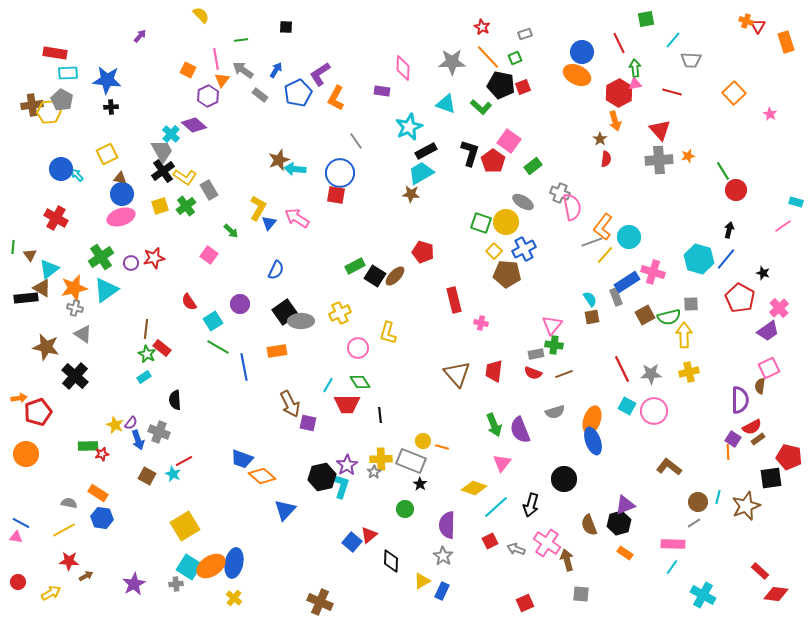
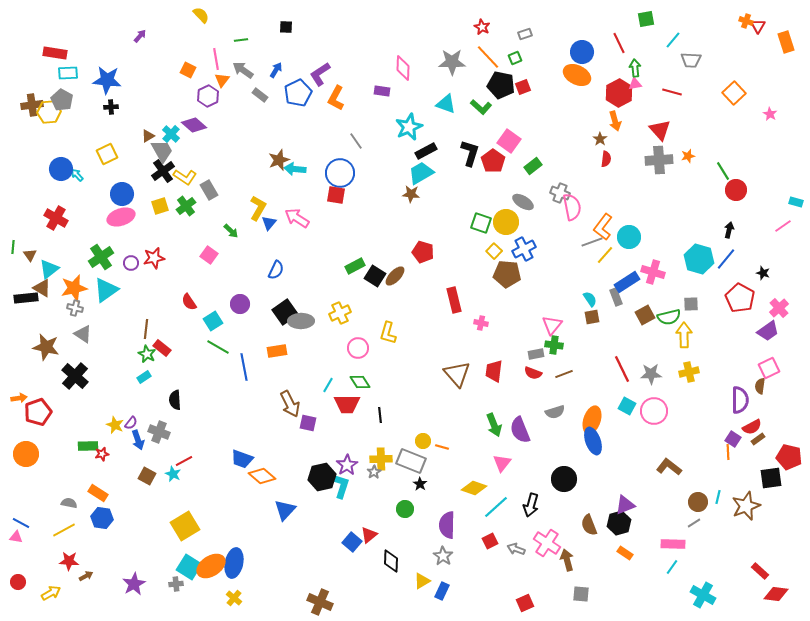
brown triangle at (120, 178): moved 28 px right, 42 px up; rotated 40 degrees counterclockwise
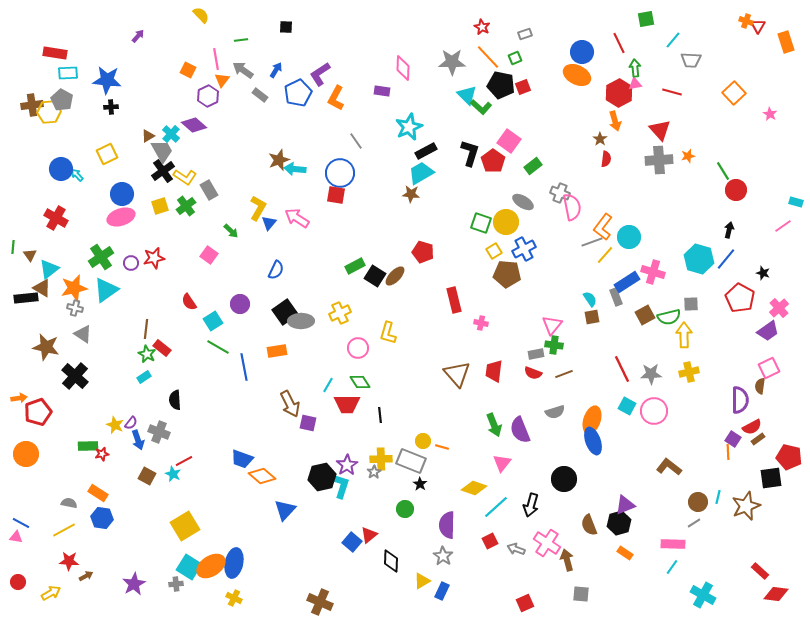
purple arrow at (140, 36): moved 2 px left
cyan triangle at (446, 104): moved 21 px right, 9 px up; rotated 25 degrees clockwise
yellow square at (494, 251): rotated 14 degrees clockwise
yellow cross at (234, 598): rotated 14 degrees counterclockwise
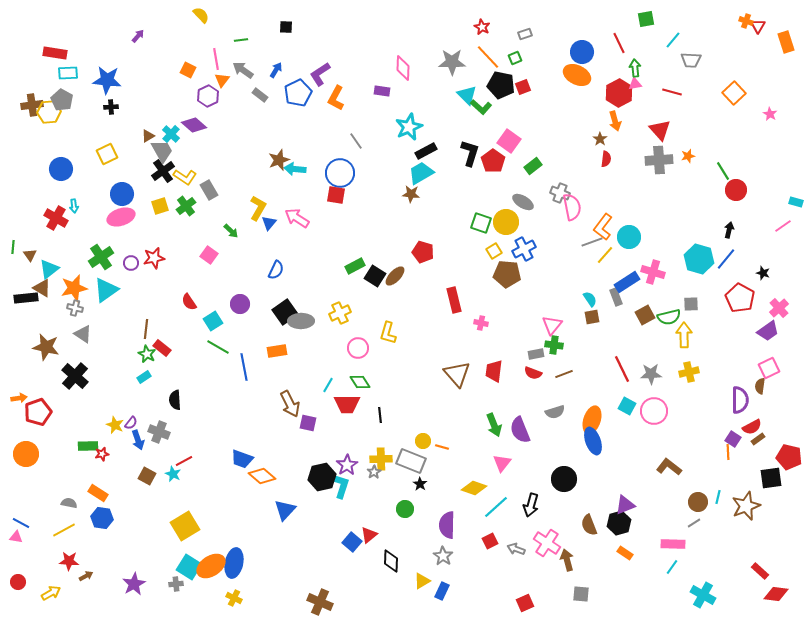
cyan arrow at (77, 175): moved 3 px left, 31 px down; rotated 144 degrees counterclockwise
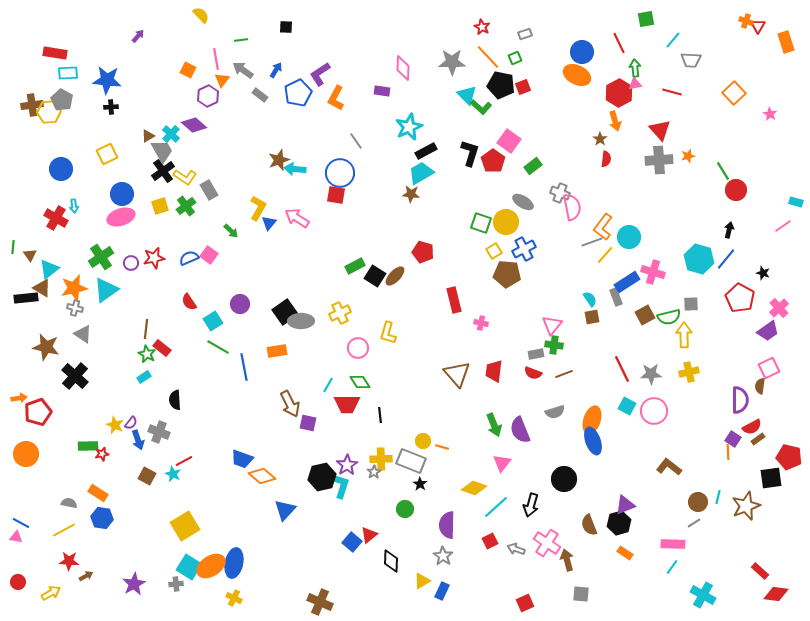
blue semicircle at (276, 270): moved 87 px left, 12 px up; rotated 138 degrees counterclockwise
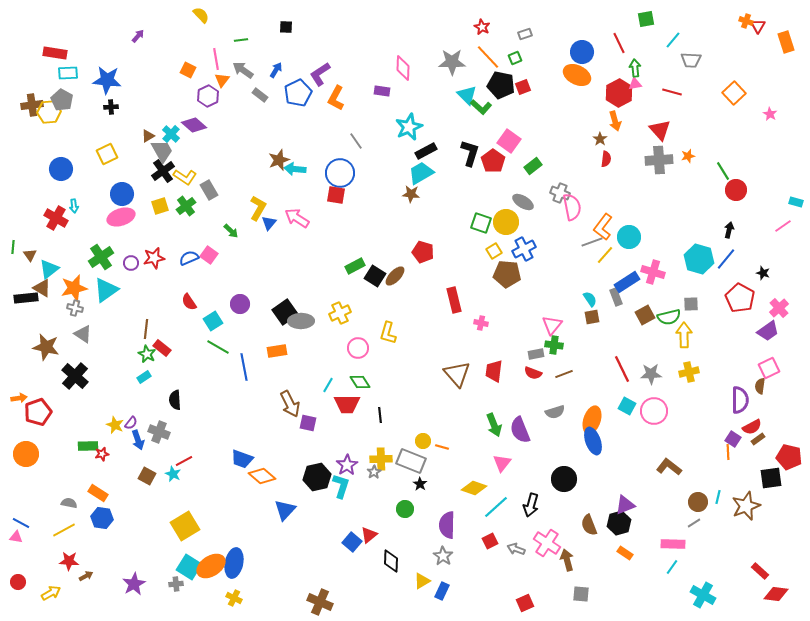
black hexagon at (322, 477): moved 5 px left
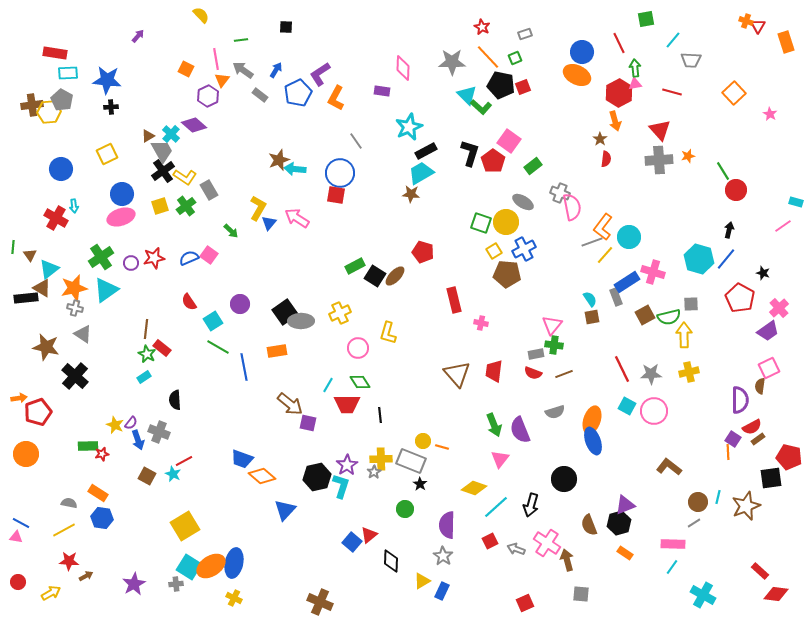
orange square at (188, 70): moved 2 px left, 1 px up
brown arrow at (290, 404): rotated 24 degrees counterclockwise
pink triangle at (502, 463): moved 2 px left, 4 px up
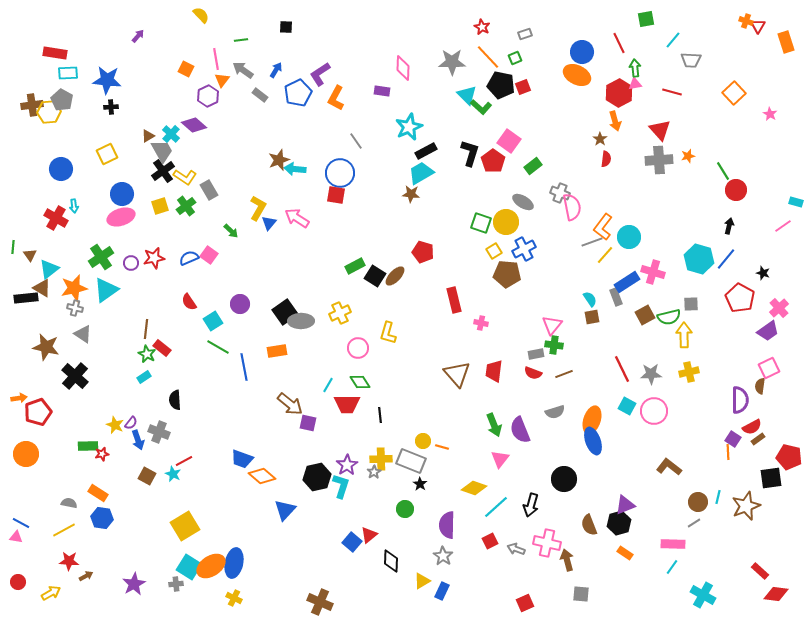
black arrow at (729, 230): moved 4 px up
pink cross at (547, 543): rotated 20 degrees counterclockwise
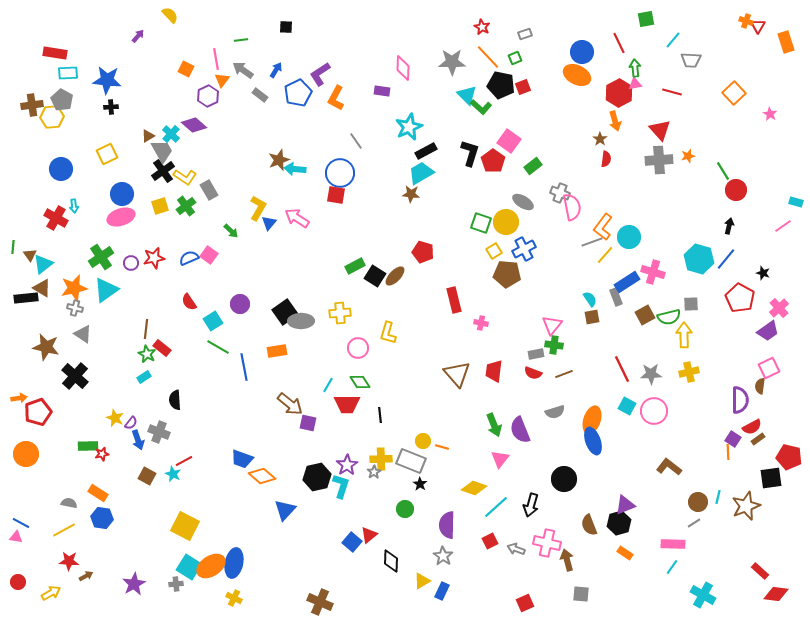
yellow semicircle at (201, 15): moved 31 px left
yellow hexagon at (49, 112): moved 3 px right, 5 px down
cyan triangle at (49, 269): moved 6 px left, 5 px up
yellow cross at (340, 313): rotated 20 degrees clockwise
yellow star at (115, 425): moved 7 px up
yellow square at (185, 526): rotated 32 degrees counterclockwise
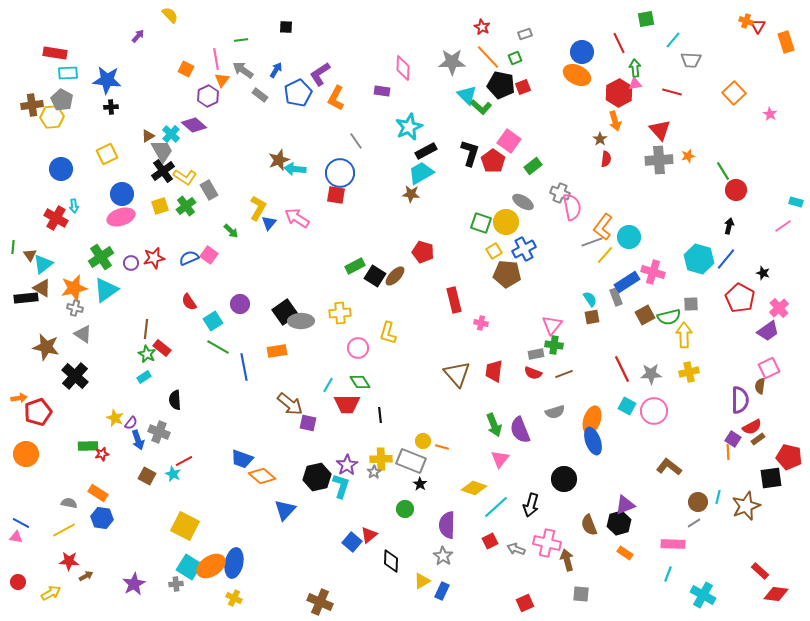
cyan line at (672, 567): moved 4 px left, 7 px down; rotated 14 degrees counterclockwise
